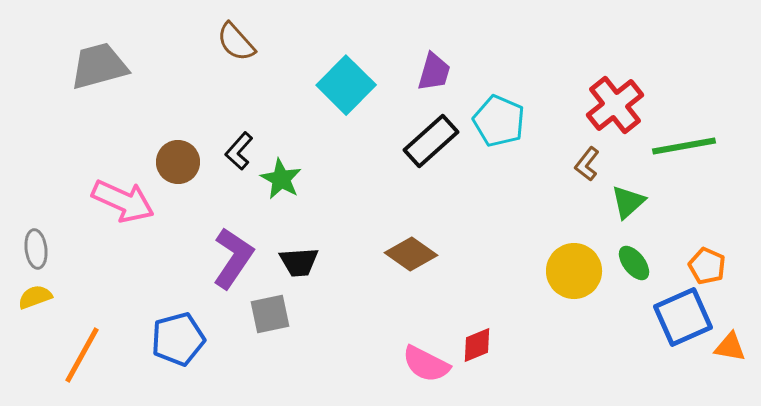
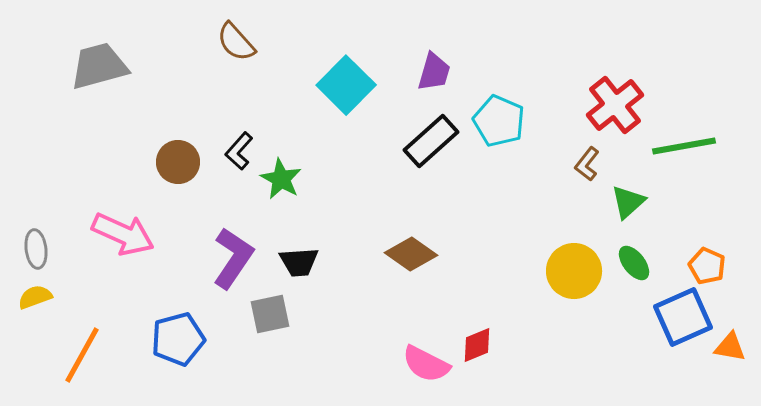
pink arrow: moved 33 px down
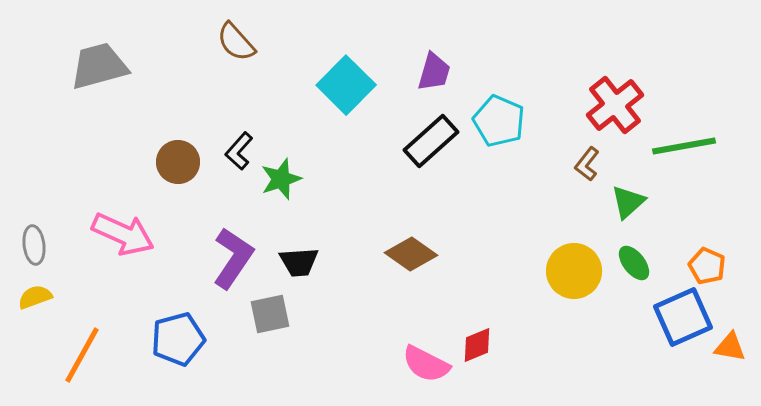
green star: rotated 24 degrees clockwise
gray ellipse: moved 2 px left, 4 px up
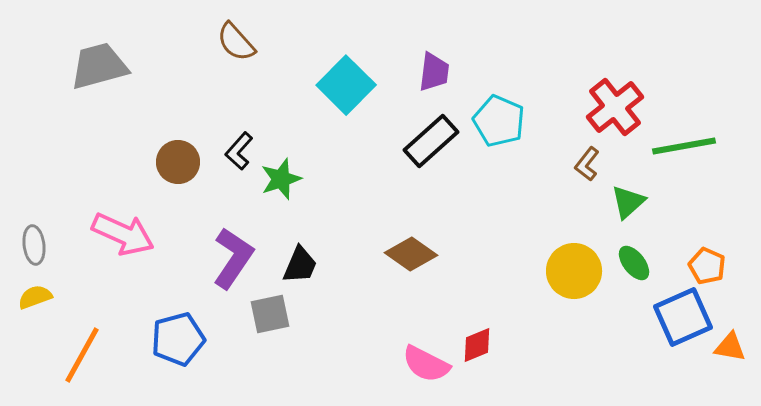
purple trapezoid: rotated 9 degrees counterclockwise
red cross: moved 2 px down
black trapezoid: moved 1 px right, 3 px down; rotated 63 degrees counterclockwise
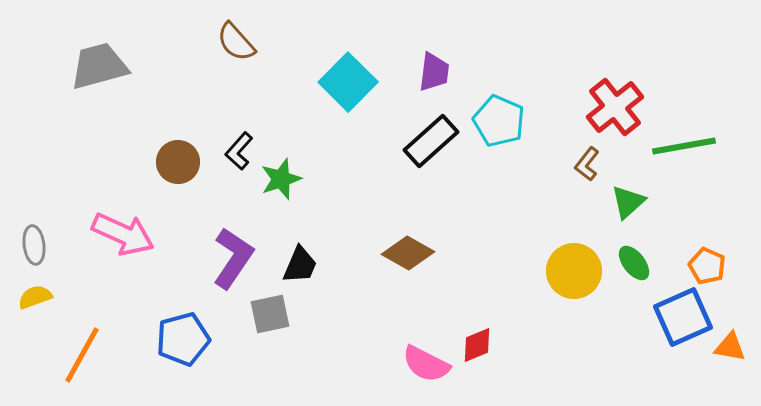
cyan square: moved 2 px right, 3 px up
brown diamond: moved 3 px left, 1 px up; rotated 6 degrees counterclockwise
blue pentagon: moved 5 px right
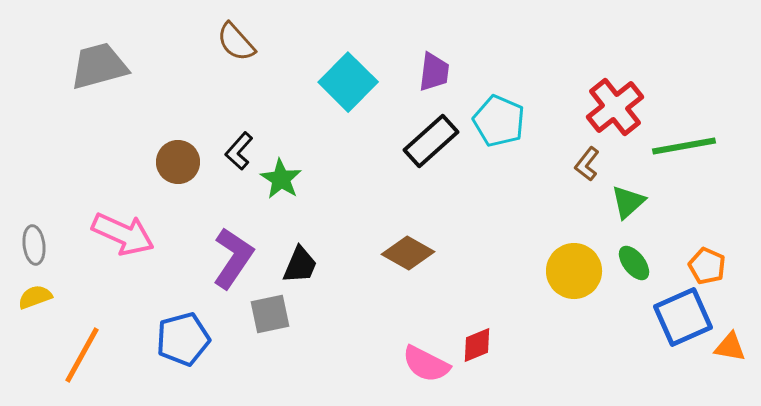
green star: rotated 21 degrees counterclockwise
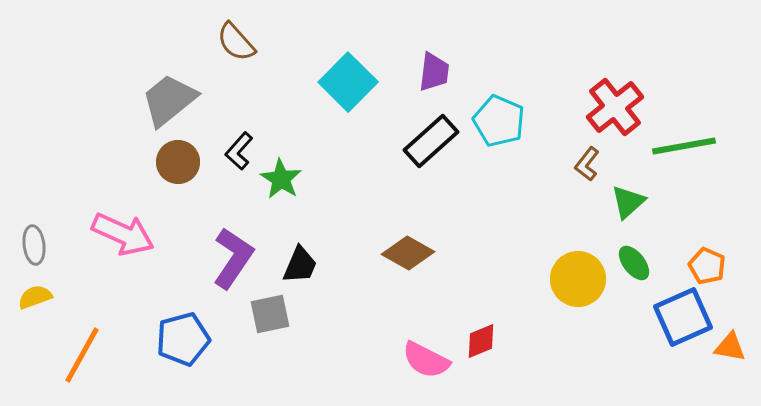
gray trapezoid: moved 70 px right, 34 px down; rotated 24 degrees counterclockwise
yellow circle: moved 4 px right, 8 px down
red diamond: moved 4 px right, 4 px up
pink semicircle: moved 4 px up
